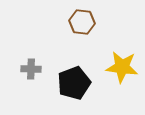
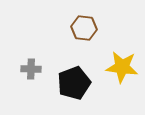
brown hexagon: moved 2 px right, 6 px down
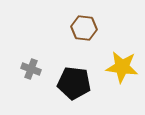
gray cross: rotated 18 degrees clockwise
black pentagon: rotated 28 degrees clockwise
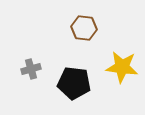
gray cross: rotated 36 degrees counterclockwise
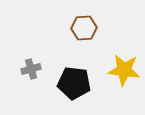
brown hexagon: rotated 10 degrees counterclockwise
yellow star: moved 2 px right, 3 px down
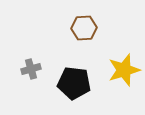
yellow star: rotated 24 degrees counterclockwise
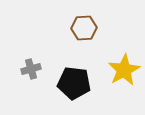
yellow star: rotated 12 degrees counterclockwise
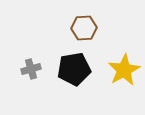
black pentagon: moved 14 px up; rotated 16 degrees counterclockwise
